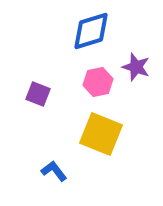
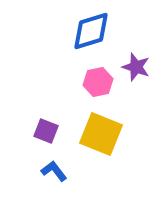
purple square: moved 8 px right, 37 px down
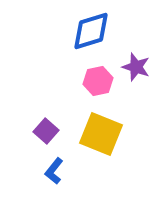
pink hexagon: moved 1 px up
purple square: rotated 20 degrees clockwise
blue L-shape: rotated 104 degrees counterclockwise
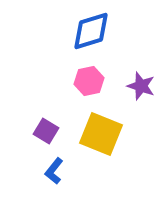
purple star: moved 5 px right, 19 px down
pink hexagon: moved 9 px left
purple square: rotated 10 degrees counterclockwise
